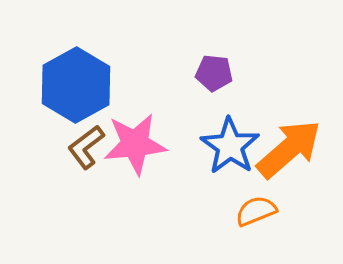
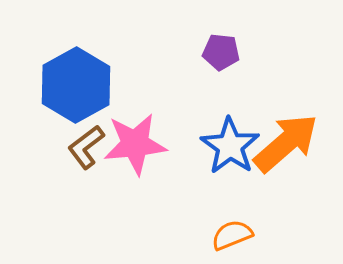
purple pentagon: moved 7 px right, 21 px up
orange arrow: moved 3 px left, 6 px up
orange semicircle: moved 24 px left, 24 px down
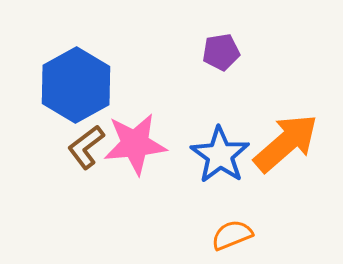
purple pentagon: rotated 15 degrees counterclockwise
blue star: moved 10 px left, 9 px down
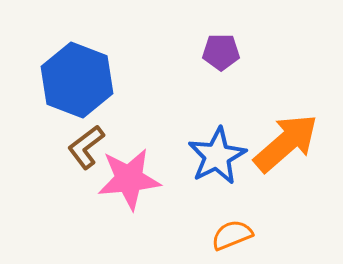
purple pentagon: rotated 9 degrees clockwise
blue hexagon: moved 1 px right, 5 px up; rotated 10 degrees counterclockwise
pink star: moved 6 px left, 35 px down
blue star: moved 3 px left, 1 px down; rotated 10 degrees clockwise
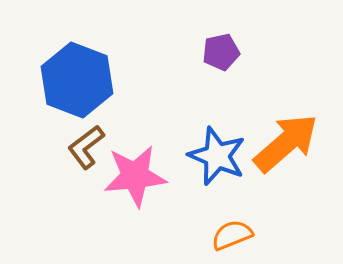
purple pentagon: rotated 12 degrees counterclockwise
blue star: rotated 22 degrees counterclockwise
pink star: moved 6 px right, 3 px up
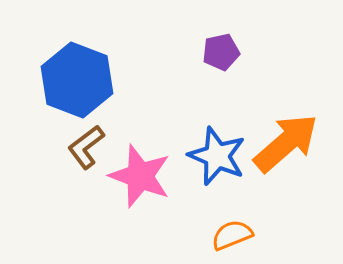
pink star: moved 5 px right; rotated 26 degrees clockwise
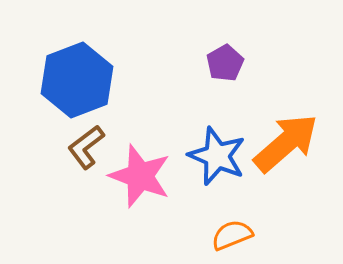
purple pentagon: moved 4 px right, 11 px down; rotated 18 degrees counterclockwise
blue hexagon: rotated 18 degrees clockwise
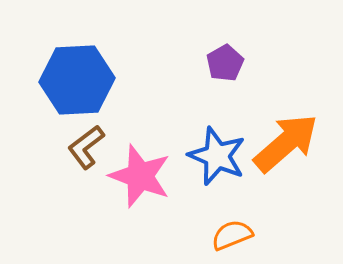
blue hexagon: rotated 18 degrees clockwise
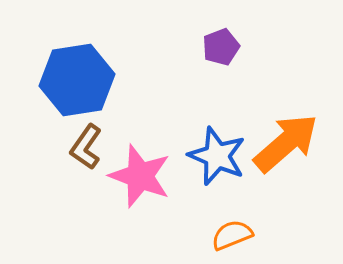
purple pentagon: moved 4 px left, 16 px up; rotated 9 degrees clockwise
blue hexagon: rotated 6 degrees counterclockwise
brown L-shape: rotated 18 degrees counterclockwise
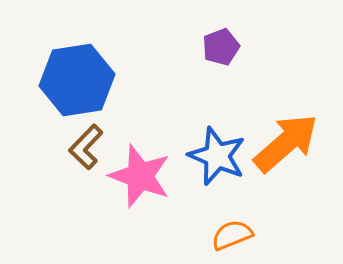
brown L-shape: rotated 9 degrees clockwise
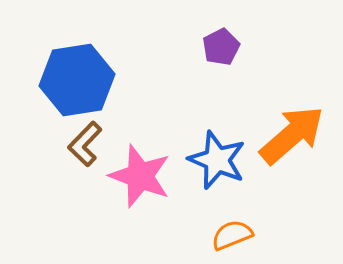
purple pentagon: rotated 6 degrees counterclockwise
orange arrow: moved 6 px right, 8 px up
brown L-shape: moved 1 px left, 3 px up
blue star: moved 4 px down
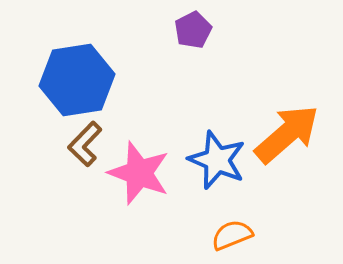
purple pentagon: moved 28 px left, 17 px up
orange arrow: moved 5 px left, 1 px up
pink star: moved 1 px left, 3 px up
